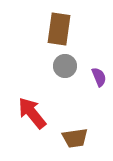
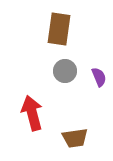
gray circle: moved 5 px down
red arrow: rotated 24 degrees clockwise
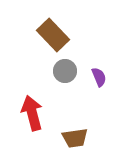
brown rectangle: moved 6 px left, 6 px down; rotated 52 degrees counterclockwise
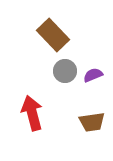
purple semicircle: moved 6 px left, 2 px up; rotated 90 degrees counterclockwise
brown trapezoid: moved 17 px right, 16 px up
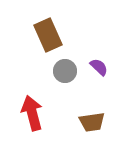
brown rectangle: moved 5 px left; rotated 20 degrees clockwise
purple semicircle: moved 6 px right, 8 px up; rotated 66 degrees clockwise
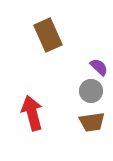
gray circle: moved 26 px right, 20 px down
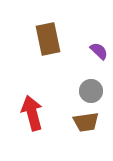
brown rectangle: moved 4 px down; rotated 12 degrees clockwise
purple semicircle: moved 16 px up
brown trapezoid: moved 6 px left
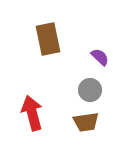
purple semicircle: moved 1 px right, 6 px down
gray circle: moved 1 px left, 1 px up
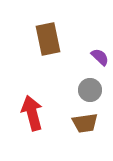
brown trapezoid: moved 1 px left, 1 px down
